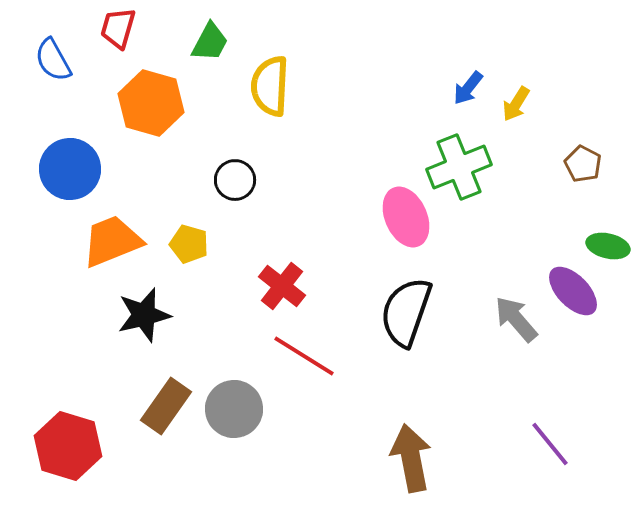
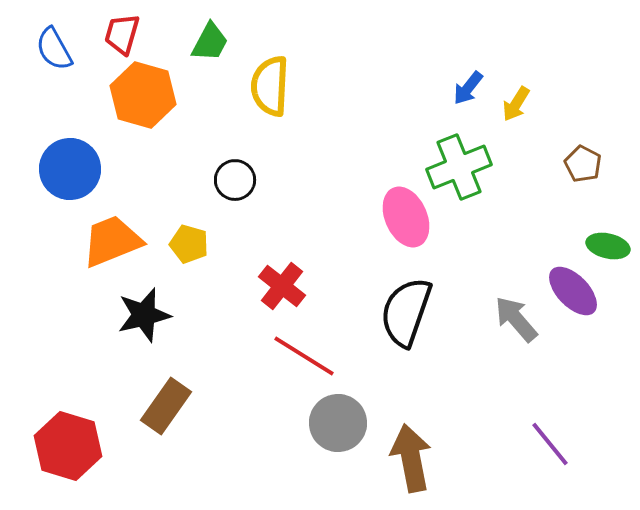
red trapezoid: moved 4 px right, 6 px down
blue semicircle: moved 1 px right, 11 px up
orange hexagon: moved 8 px left, 8 px up
gray circle: moved 104 px right, 14 px down
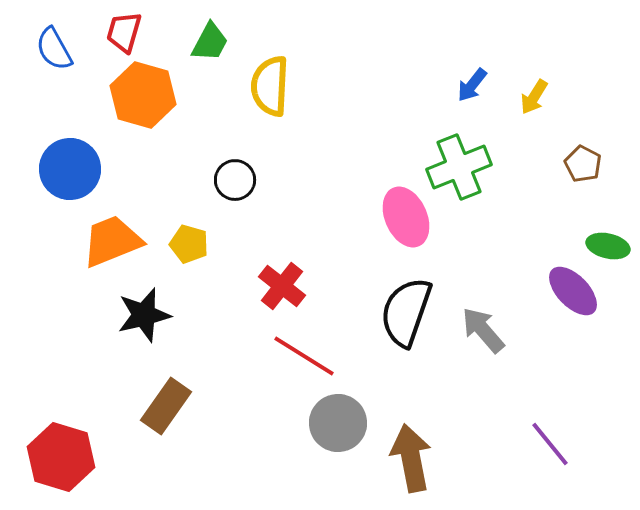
red trapezoid: moved 2 px right, 2 px up
blue arrow: moved 4 px right, 3 px up
yellow arrow: moved 18 px right, 7 px up
gray arrow: moved 33 px left, 11 px down
red hexagon: moved 7 px left, 11 px down
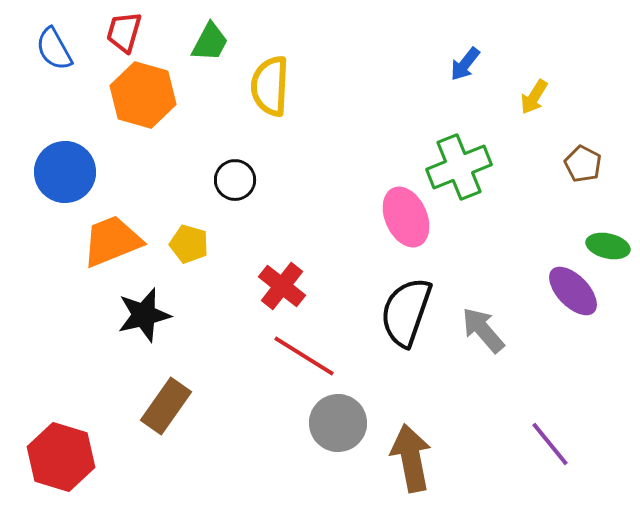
blue arrow: moved 7 px left, 21 px up
blue circle: moved 5 px left, 3 px down
